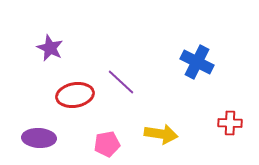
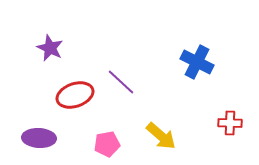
red ellipse: rotated 9 degrees counterclockwise
yellow arrow: moved 2 px down; rotated 32 degrees clockwise
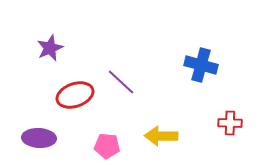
purple star: rotated 24 degrees clockwise
blue cross: moved 4 px right, 3 px down; rotated 12 degrees counterclockwise
yellow arrow: rotated 140 degrees clockwise
pink pentagon: moved 2 px down; rotated 15 degrees clockwise
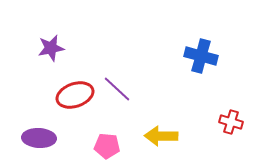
purple star: moved 1 px right; rotated 12 degrees clockwise
blue cross: moved 9 px up
purple line: moved 4 px left, 7 px down
red cross: moved 1 px right, 1 px up; rotated 15 degrees clockwise
